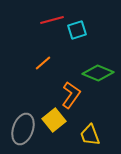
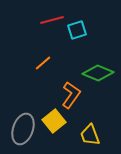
yellow square: moved 1 px down
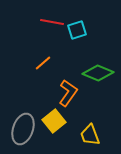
red line: moved 2 px down; rotated 25 degrees clockwise
orange L-shape: moved 3 px left, 2 px up
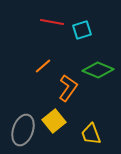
cyan square: moved 5 px right
orange line: moved 3 px down
green diamond: moved 3 px up
orange L-shape: moved 5 px up
gray ellipse: moved 1 px down
yellow trapezoid: moved 1 px right, 1 px up
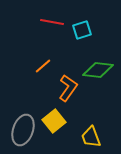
green diamond: rotated 16 degrees counterclockwise
yellow trapezoid: moved 3 px down
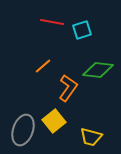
yellow trapezoid: rotated 55 degrees counterclockwise
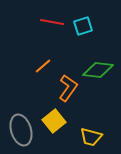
cyan square: moved 1 px right, 4 px up
gray ellipse: moved 2 px left; rotated 36 degrees counterclockwise
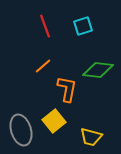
red line: moved 7 px left, 4 px down; rotated 60 degrees clockwise
orange L-shape: moved 1 px left, 1 px down; rotated 24 degrees counterclockwise
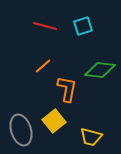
red line: rotated 55 degrees counterclockwise
green diamond: moved 2 px right
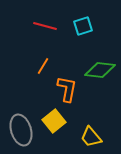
orange line: rotated 18 degrees counterclockwise
yellow trapezoid: rotated 35 degrees clockwise
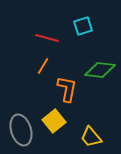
red line: moved 2 px right, 12 px down
